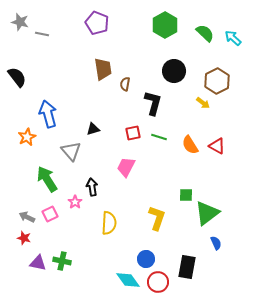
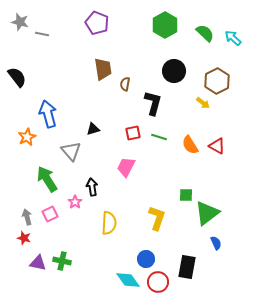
gray arrow: rotated 49 degrees clockwise
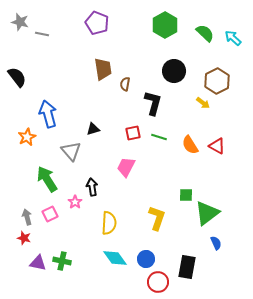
cyan diamond: moved 13 px left, 22 px up
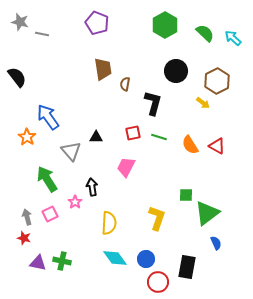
black circle: moved 2 px right
blue arrow: moved 3 px down; rotated 20 degrees counterclockwise
black triangle: moved 3 px right, 8 px down; rotated 16 degrees clockwise
orange star: rotated 12 degrees counterclockwise
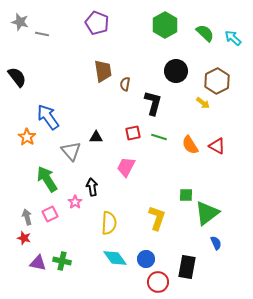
brown trapezoid: moved 2 px down
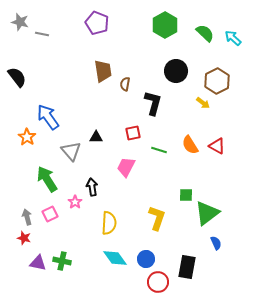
green line: moved 13 px down
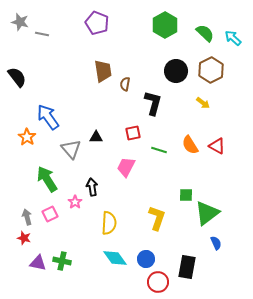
brown hexagon: moved 6 px left, 11 px up
gray triangle: moved 2 px up
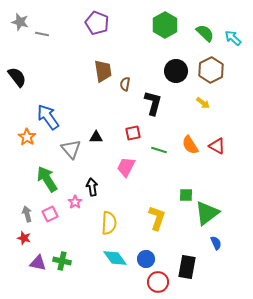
gray arrow: moved 3 px up
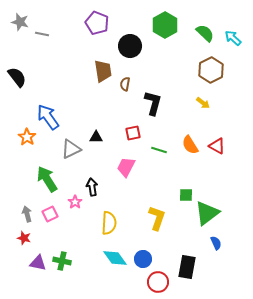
black circle: moved 46 px left, 25 px up
gray triangle: rotated 45 degrees clockwise
blue circle: moved 3 px left
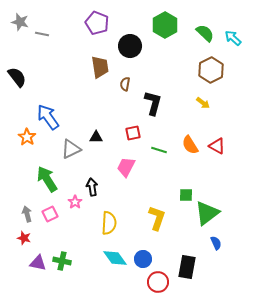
brown trapezoid: moved 3 px left, 4 px up
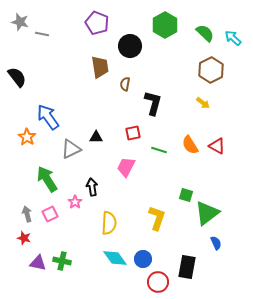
green square: rotated 16 degrees clockwise
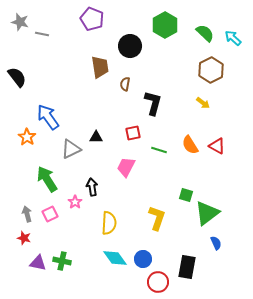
purple pentagon: moved 5 px left, 4 px up
